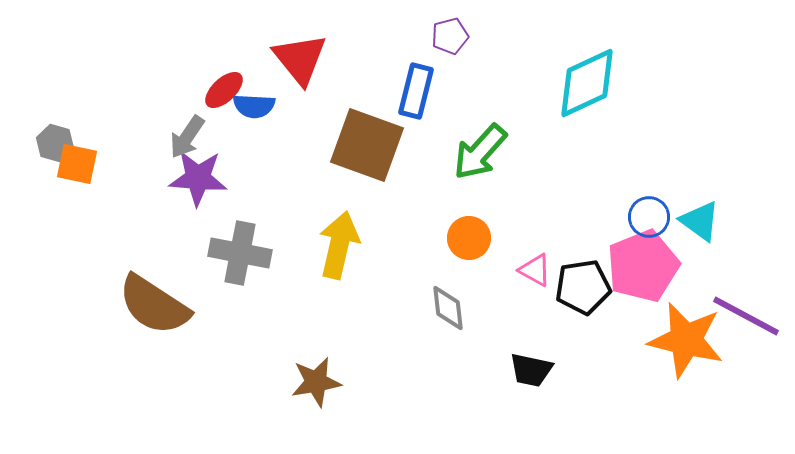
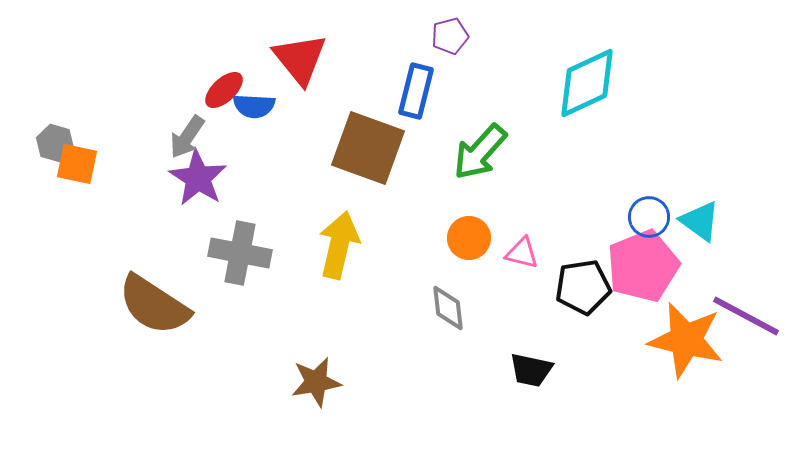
brown square: moved 1 px right, 3 px down
purple star: rotated 28 degrees clockwise
pink triangle: moved 13 px left, 17 px up; rotated 15 degrees counterclockwise
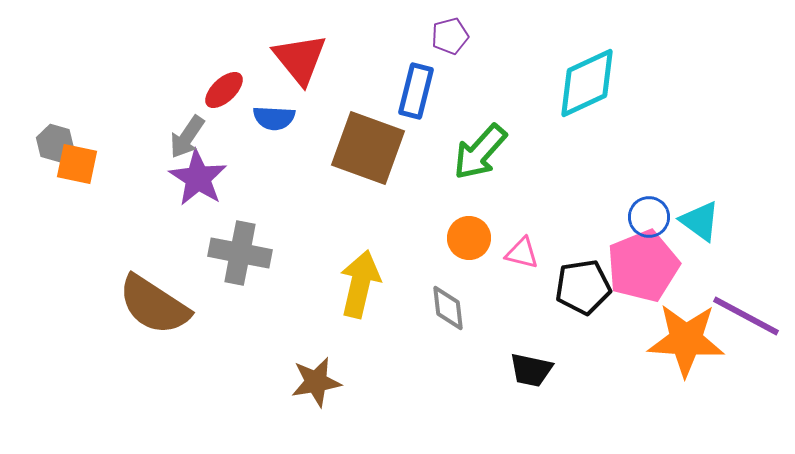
blue semicircle: moved 20 px right, 12 px down
yellow arrow: moved 21 px right, 39 px down
orange star: rotated 10 degrees counterclockwise
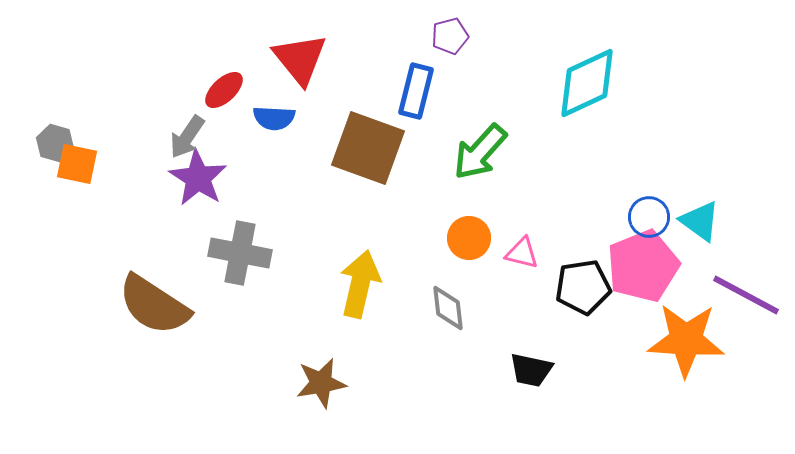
purple line: moved 21 px up
brown star: moved 5 px right, 1 px down
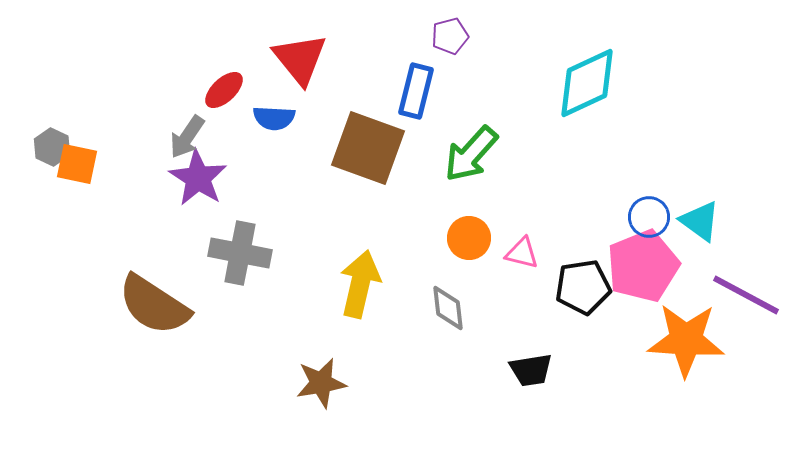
gray hexagon: moved 3 px left, 4 px down; rotated 9 degrees clockwise
green arrow: moved 9 px left, 2 px down
black trapezoid: rotated 21 degrees counterclockwise
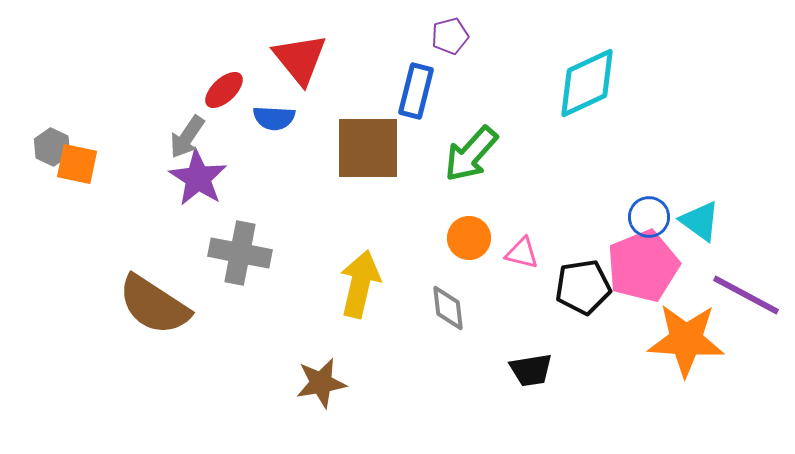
brown square: rotated 20 degrees counterclockwise
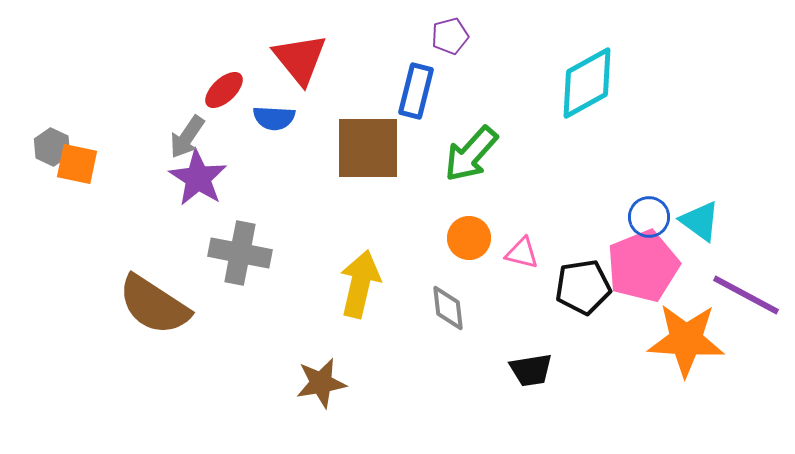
cyan diamond: rotated 4 degrees counterclockwise
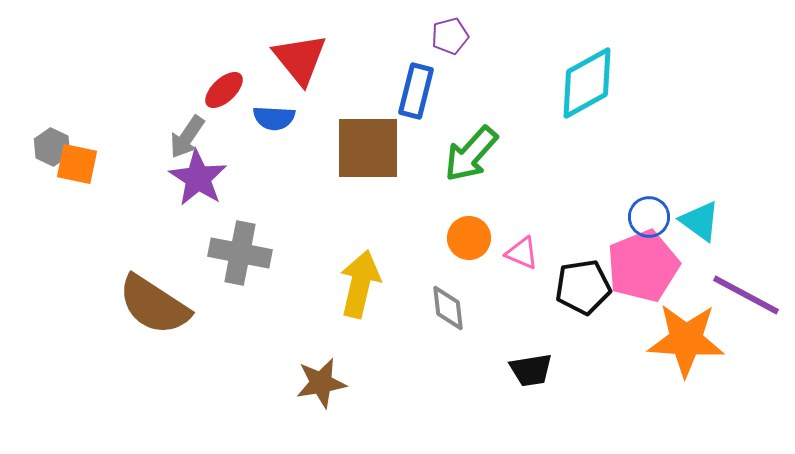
pink triangle: rotated 9 degrees clockwise
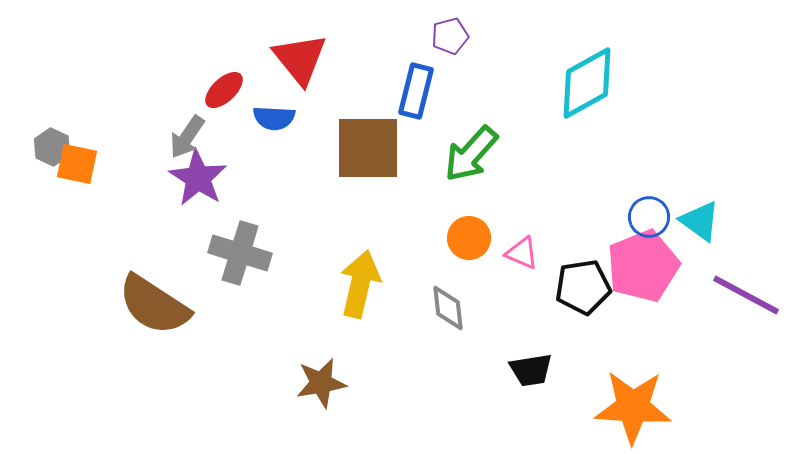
gray cross: rotated 6 degrees clockwise
orange star: moved 53 px left, 67 px down
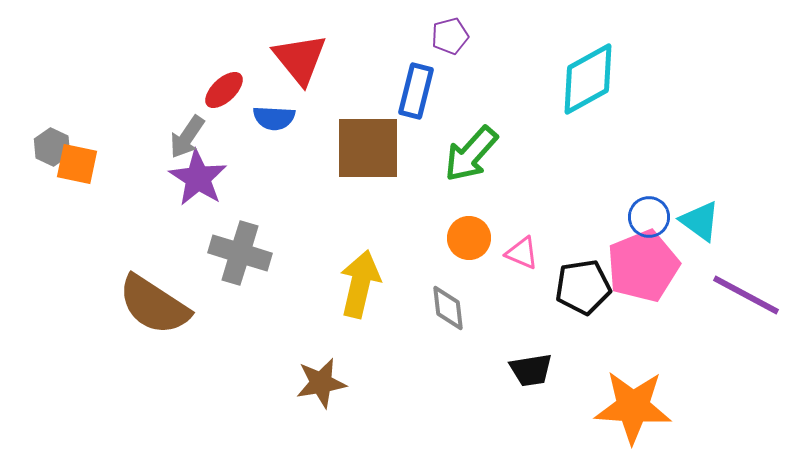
cyan diamond: moved 1 px right, 4 px up
